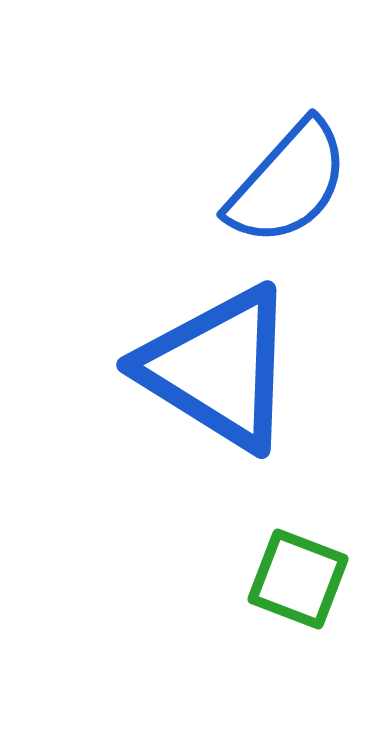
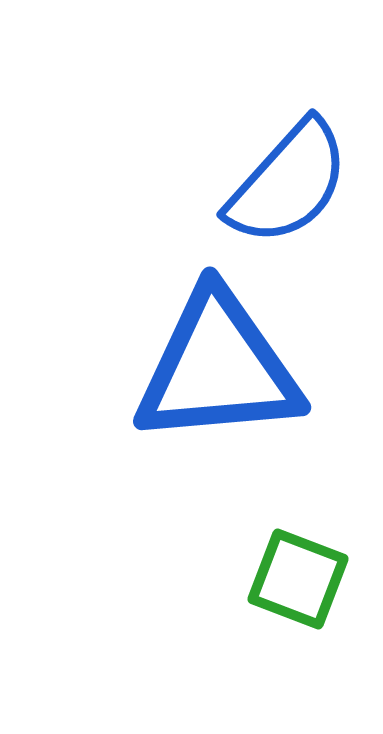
blue triangle: rotated 37 degrees counterclockwise
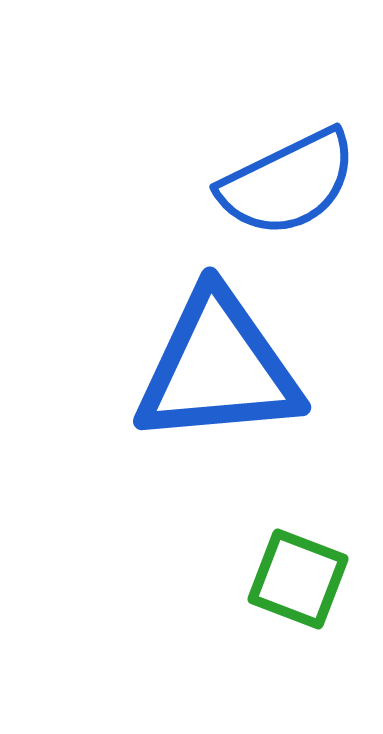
blue semicircle: rotated 22 degrees clockwise
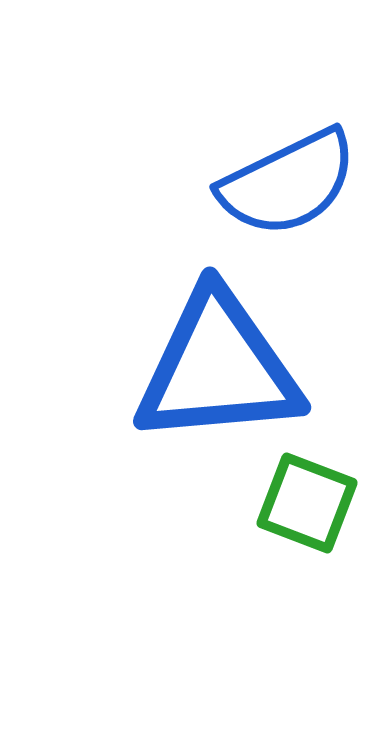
green square: moved 9 px right, 76 px up
